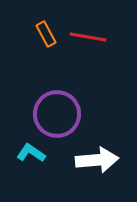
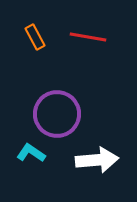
orange rectangle: moved 11 px left, 3 px down
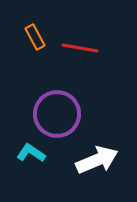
red line: moved 8 px left, 11 px down
white arrow: rotated 18 degrees counterclockwise
